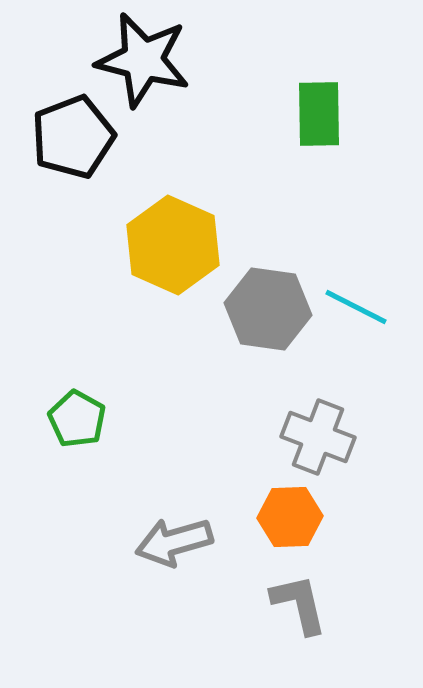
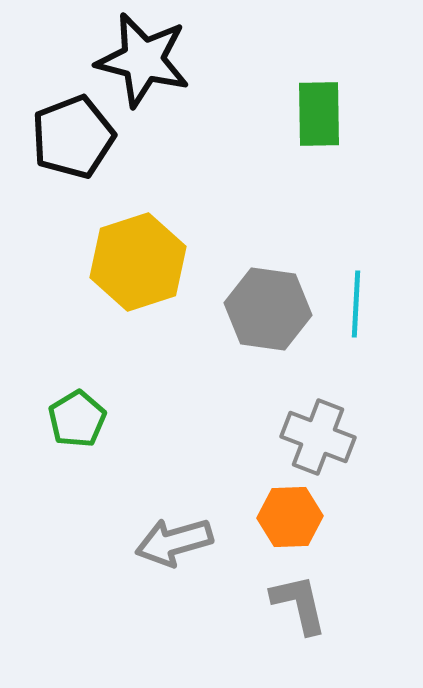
yellow hexagon: moved 35 px left, 17 px down; rotated 18 degrees clockwise
cyan line: moved 3 px up; rotated 66 degrees clockwise
green pentagon: rotated 12 degrees clockwise
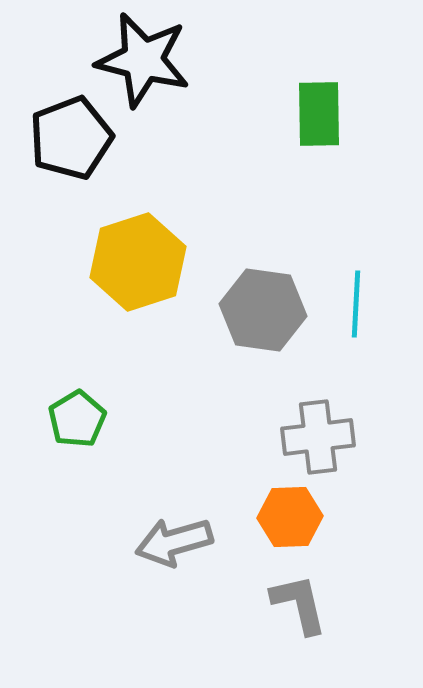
black pentagon: moved 2 px left, 1 px down
gray hexagon: moved 5 px left, 1 px down
gray cross: rotated 28 degrees counterclockwise
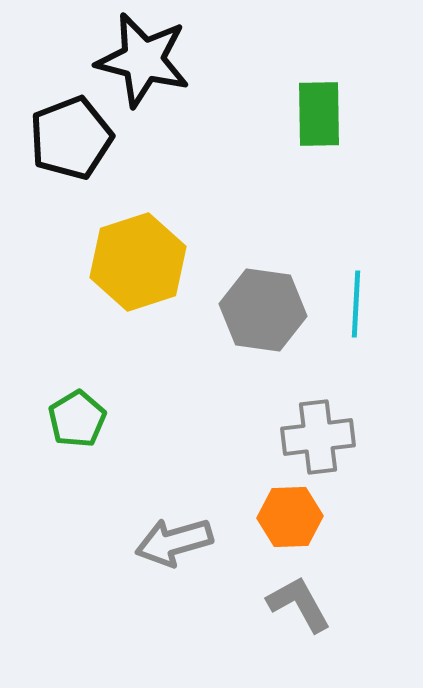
gray L-shape: rotated 16 degrees counterclockwise
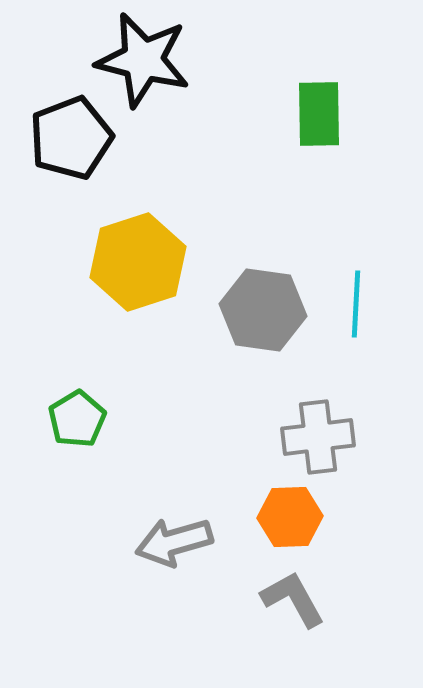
gray L-shape: moved 6 px left, 5 px up
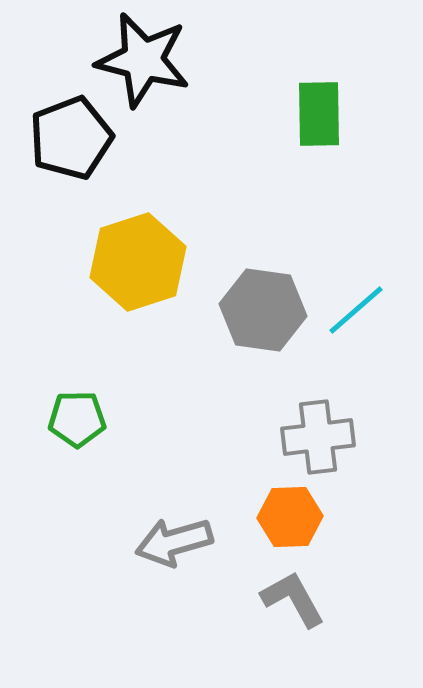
cyan line: moved 6 px down; rotated 46 degrees clockwise
green pentagon: rotated 30 degrees clockwise
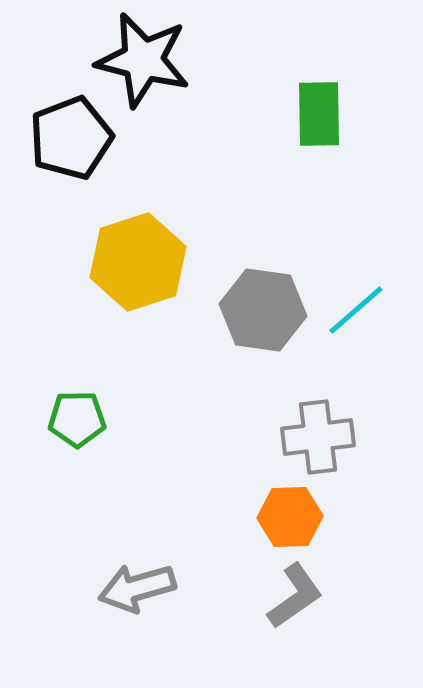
gray arrow: moved 37 px left, 46 px down
gray L-shape: moved 2 px right, 3 px up; rotated 84 degrees clockwise
